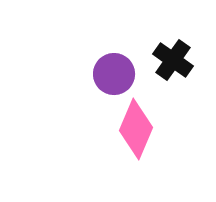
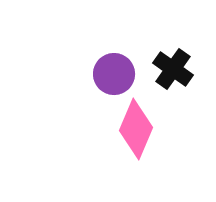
black cross: moved 9 px down
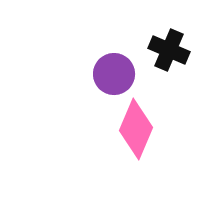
black cross: moved 4 px left, 19 px up; rotated 12 degrees counterclockwise
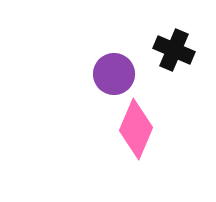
black cross: moved 5 px right
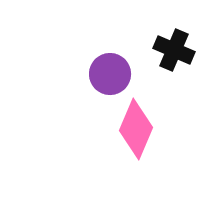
purple circle: moved 4 px left
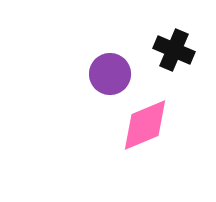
pink diamond: moved 9 px right, 4 px up; rotated 44 degrees clockwise
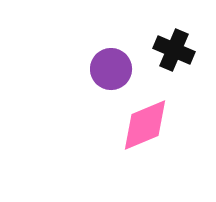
purple circle: moved 1 px right, 5 px up
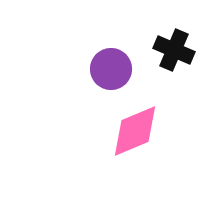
pink diamond: moved 10 px left, 6 px down
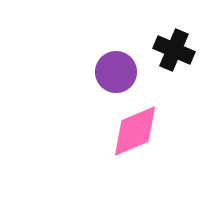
purple circle: moved 5 px right, 3 px down
